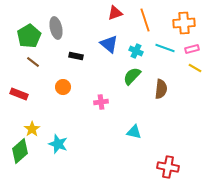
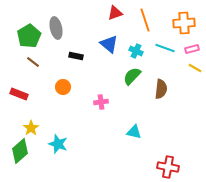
yellow star: moved 1 px left, 1 px up
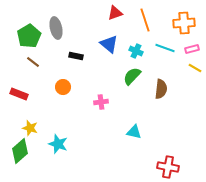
yellow star: moved 1 px left; rotated 21 degrees counterclockwise
